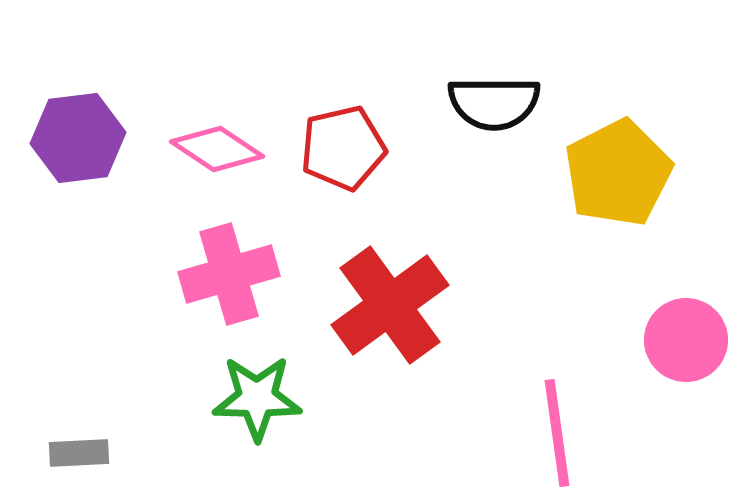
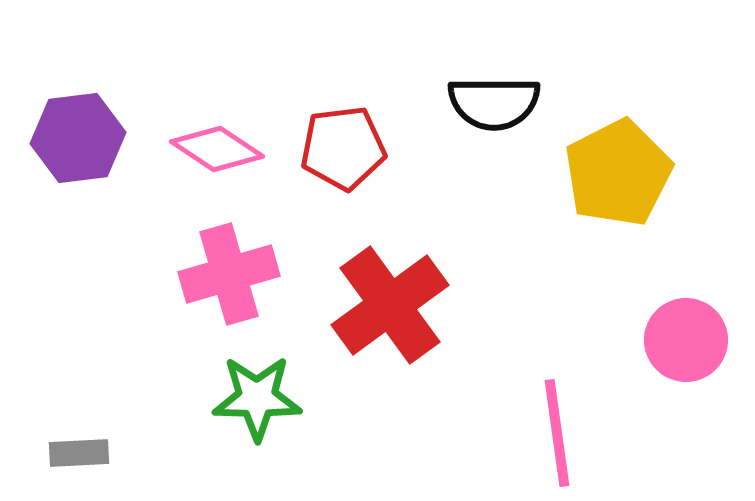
red pentagon: rotated 6 degrees clockwise
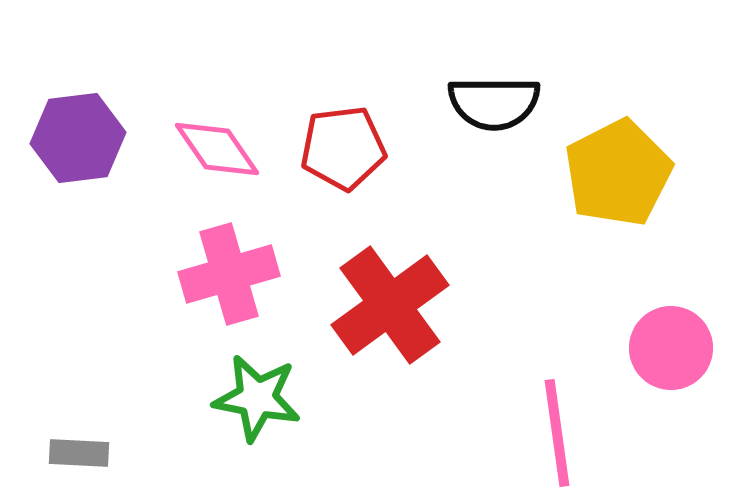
pink diamond: rotated 22 degrees clockwise
pink circle: moved 15 px left, 8 px down
green star: rotated 10 degrees clockwise
gray rectangle: rotated 6 degrees clockwise
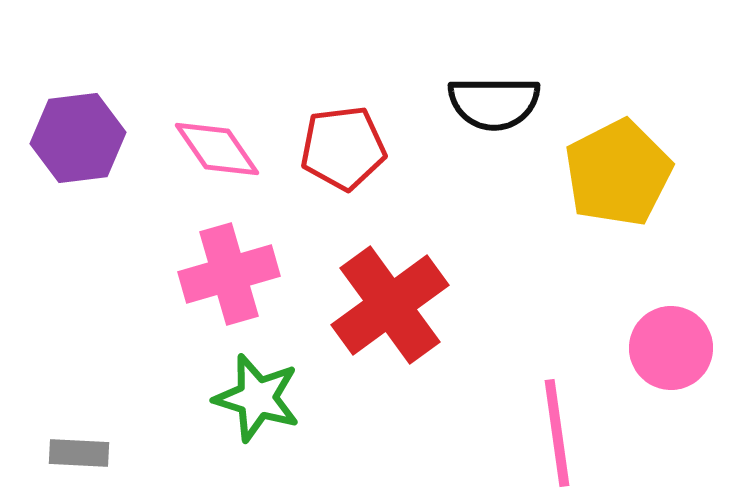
green star: rotated 6 degrees clockwise
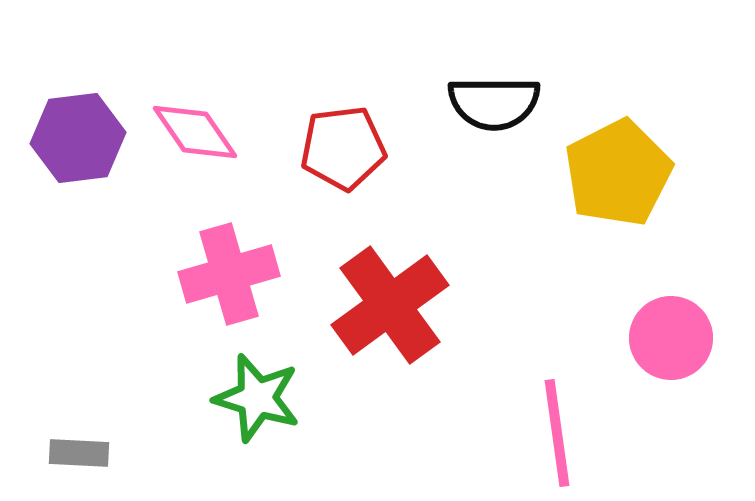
pink diamond: moved 22 px left, 17 px up
pink circle: moved 10 px up
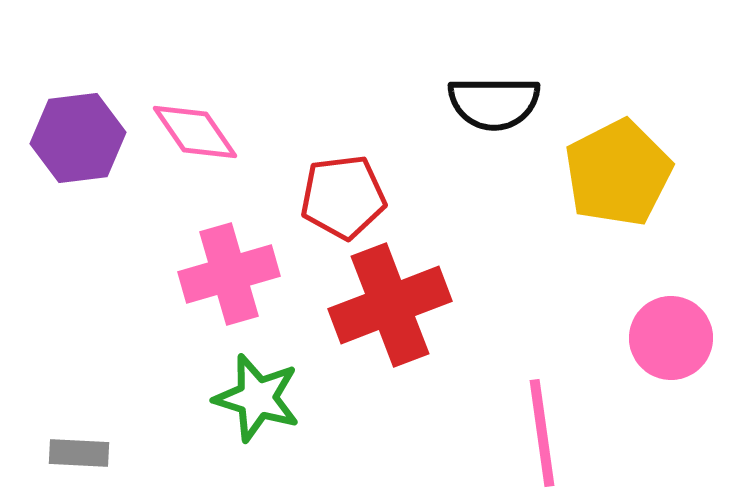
red pentagon: moved 49 px down
red cross: rotated 15 degrees clockwise
pink line: moved 15 px left
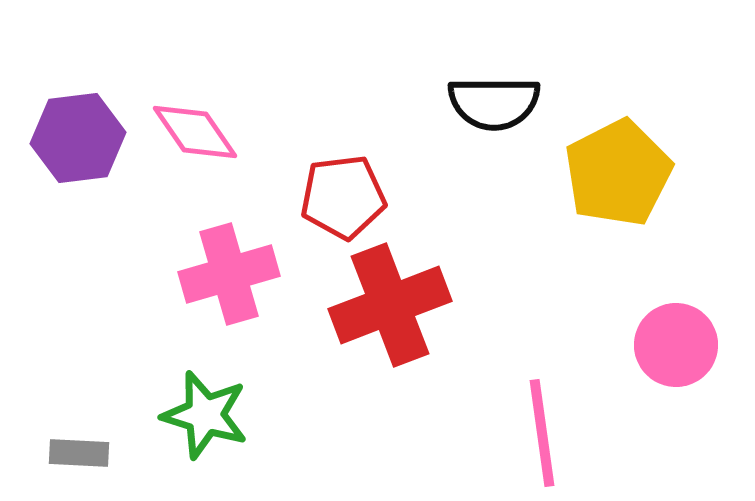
pink circle: moved 5 px right, 7 px down
green star: moved 52 px left, 17 px down
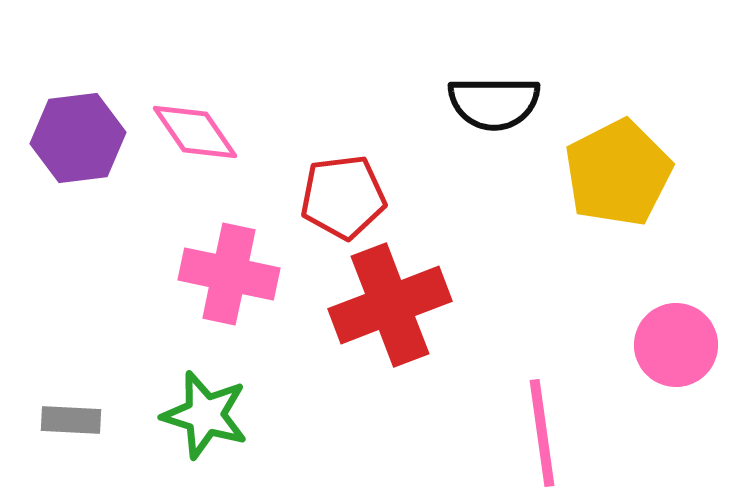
pink cross: rotated 28 degrees clockwise
gray rectangle: moved 8 px left, 33 px up
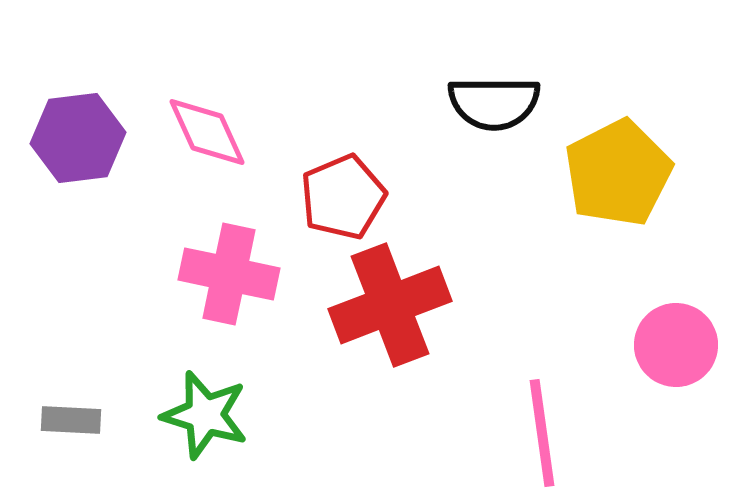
pink diamond: moved 12 px right; rotated 10 degrees clockwise
red pentagon: rotated 16 degrees counterclockwise
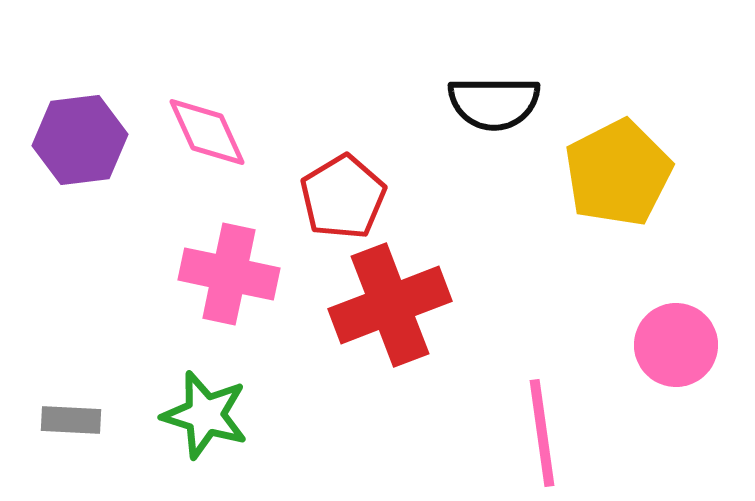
purple hexagon: moved 2 px right, 2 px down
red pentagon: rotated 8 degrees counterclockwise
